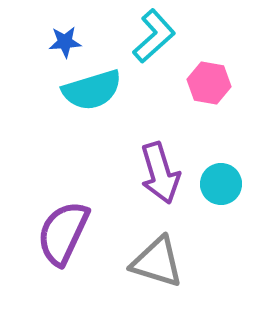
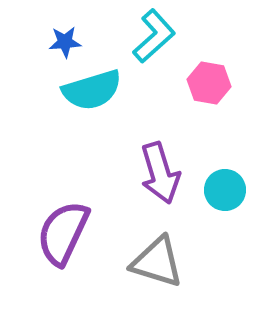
cyan circle: moved 4 px right, 6 px down
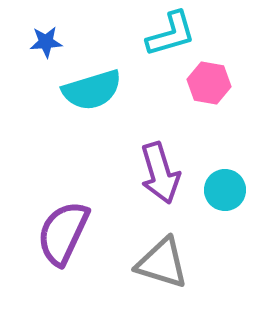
cyan L-shape: moved 17 px right, 2 px up; rotated 26 degrees clockwise
blue star: moved 19 px left
gray triangle: moved 5 px right, 1 px down
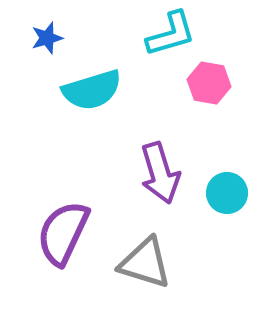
blue star: moved 1 px right, 4 px up; rotated 12 degrees counterclockwise
cyan circle: moved 2 px right, 3 px down
gray triangle: moved 17 px left
